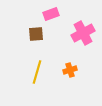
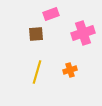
pink cross: rotated 10 degrees clockwise
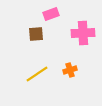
pink cross: rotated 15 degrees clockwise
yellow line: moved 2 px down; rotated 40 degrees clockwise
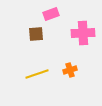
yellow line: rotated 15 degrees clockwise
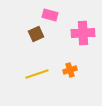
pink rectangle: moved 1 px left, 1 px down; rotated 35 degrees clockwise
brown square: rotated 21 degrees counterclockwise
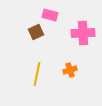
brown square: moved 2 px up
yellow line: rotated 60 degrees counterclockwise
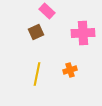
pink rectangle: moved 3 px left, 4 px up; rotated 28 degrees clockwise
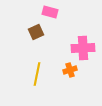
pink rectangle: moved 3 px right, 1 px down; rotated 28 degrees counterclockwise
pink cross: moved 15 px down
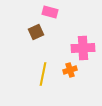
yellow line: moved 6 px right
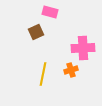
orange cross: moved 1 px right
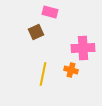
orange cross: rotated 32 degrees clockwise
